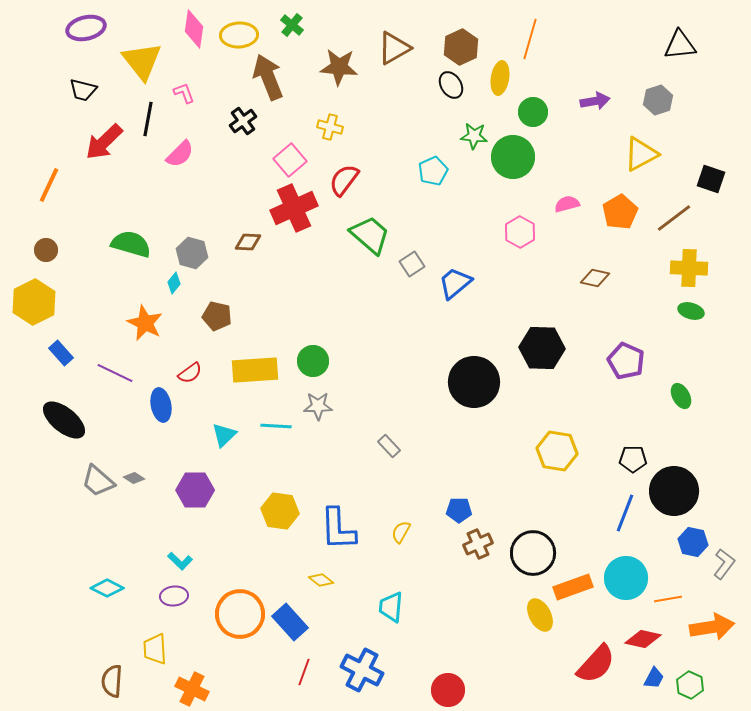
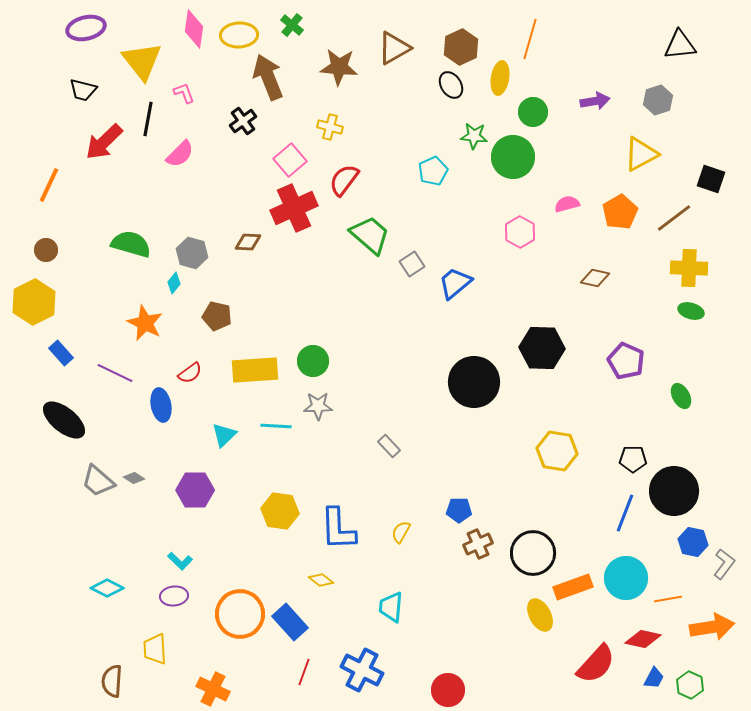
orange cross at (192, 689): moved 21 px right
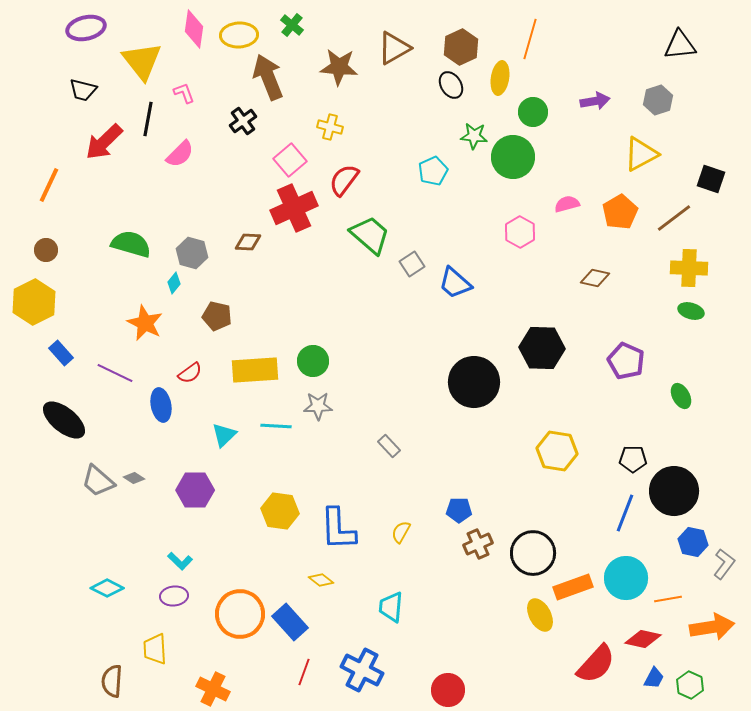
blue trapezoid at (455, 283): rotated 99 degrees counterclockwise
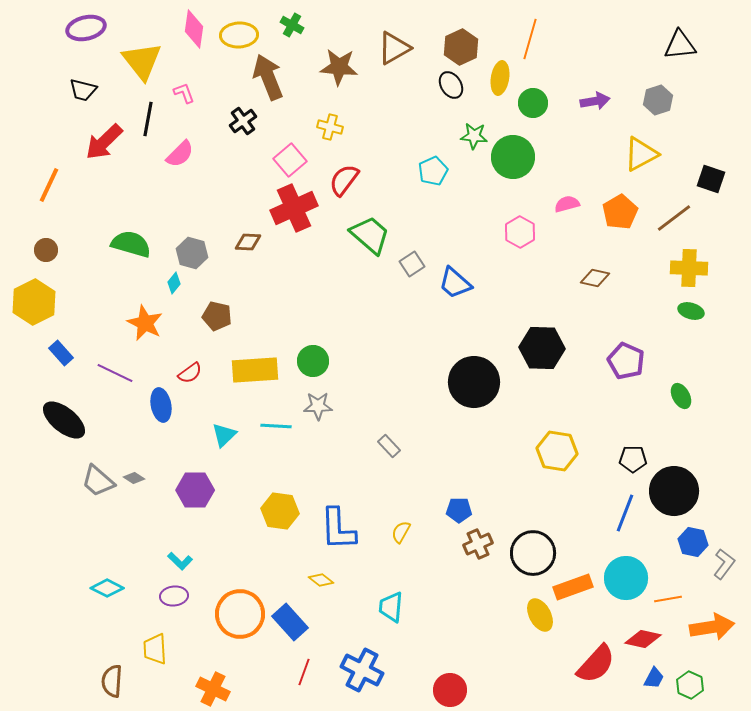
green cross at (292, 25): rotated 10 degrees counterclockwise
green circle at (533, 112): moved 9 px up
red circle at (448, 690): moved 2 px right
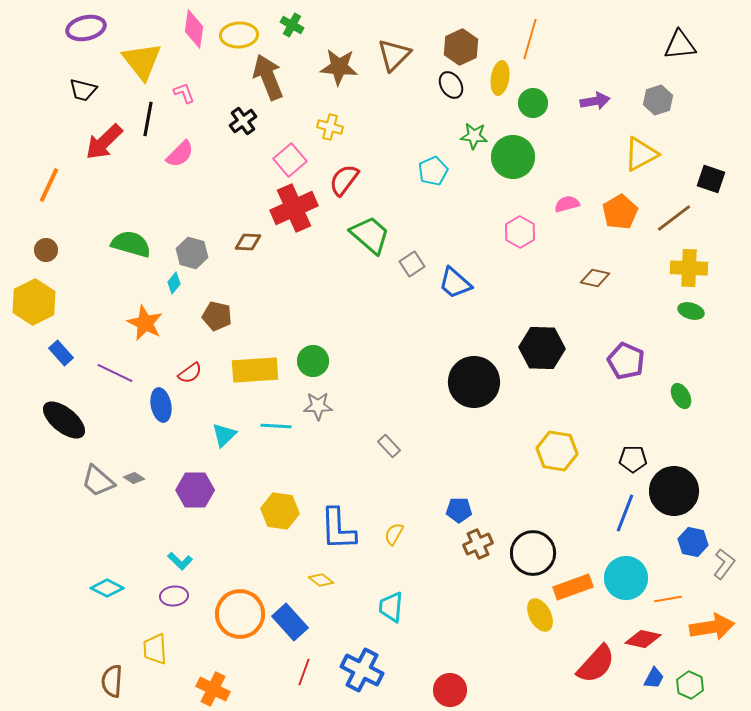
brown triangle at (394, 48): moved 7 px down; rotated 15 degrees counterclockwise
yellow semicircle at (401, 532): moved 7 px left, 2 px down
